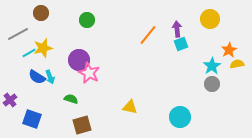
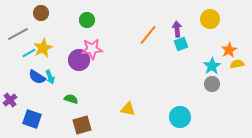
yellow star: rotated 12 degrees counterclockwise
pink star: moved 3 px right, 24 px up; rotated 30 degrees counterclockwise
yellow triangle: moved 2 px left, 2 px down
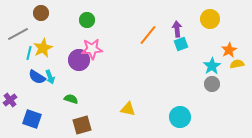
cyan line: rotated 48 degrees counterclockwise
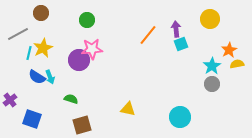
purple arrow: moved 1 px left
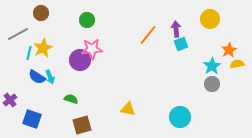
purple circle: moved 1 px right
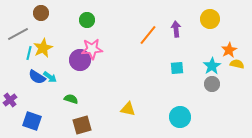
cyan square: moved 4 px left, 24 px down; rotated 16 degrees clockwise
yellow semicircle: rotated 24 degrees clockwise
cyan arrow: rotated 32 degrees counterclockwise
blue square: moved 2 px down
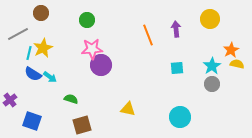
orange line: rotated 60 degrees counterclockwise
orange star: moved 2 px right
purple circle: moved 21 px right, 5 px down
blue semicircle: moved 4 px left, 3 px up
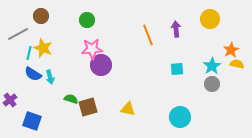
brown circle: moved 3 px down
yellow star: rotated 24 degrees counterclockwise
cyan square: moved 1 px down
cyan arrow: rotated 40 degrees clockwise
brown square: moved 6 px right, 18 px up
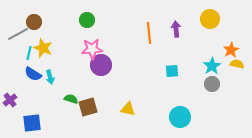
brown circle: moved 7 px left, 6 px down
orange line: moved 1 px right, 2 px up; rotated 15 degrees clockwise
cyan square: moved 5 px left, 2 px down
blue square: moved 2 px down; rotated 24 degrees counterclockwise
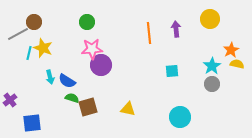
green circle: moved 2 px down
blue semicircle: moved 34 px right, 7 px down
green semicircle: moved 1 px right, 1 px up
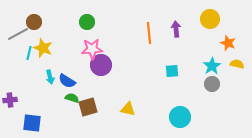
orange star: moved 3 px left, 7 px up; rotated 21 degrees counterclockwise
purple cross: rotated 32 degrees clockwise
blue square: rotated 12 degrees clockwise
